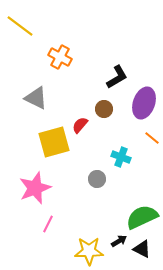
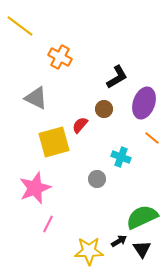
black triangle: rotated 30 degrees clockwise
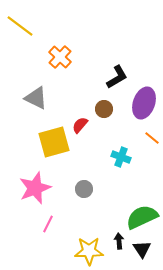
orange cross: rotated 15 degrees clockwise
gray circle: moved 13 px left, 10 px down
black arrow: rotated 63 degrees counterclockwise
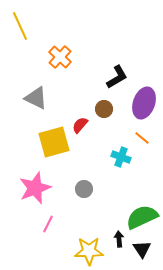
yellow line: rotated 28 degrees clockwise
orange line: moved 10 px left
black arrow: moved 2 px up
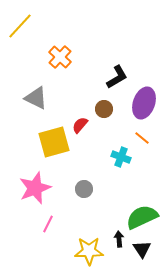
yellow line: rotated 68 degrees clockwise
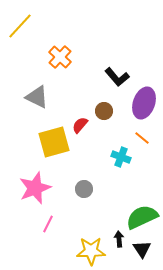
black L-shape: rotated 80 degrees clockwise
gray triangle: moved 1 px right, 1 px up
brown circle: moved 2 px down
yellow star: moved 2 px right
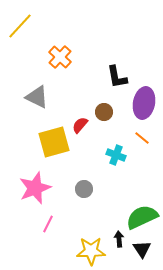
black L-shape: rotated 30 degrees clockwise
purple ellipse: rotated 8 degrees counterclockwise
brown circle: moved 1 px down
cyan cross: moved 5 px left, 2 px up
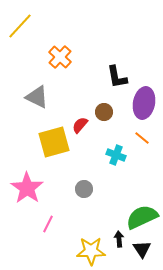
pink star: moved 8 px left; rotated 16 degrees counterclockwise
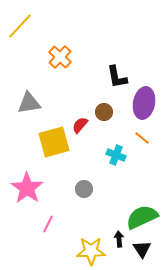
gray triangle: moved 8 px left, 6 px down; rotated 35 degrees counterclockwise
